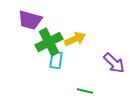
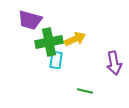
green cross: rotated 16 degrees clockwise
purple arrow: rotated 35 degrees clockwise
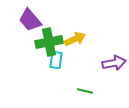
purple trapezoid: rotated 35 degrees clockwise
purple arrow: rotated 90 degrees counterclockwise
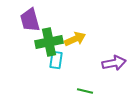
purple trapezoid: rotated 25 degrees clockwise
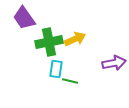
purple trapezoid: moved 6 px left, 2 px up; rotated 20 degrees counterclockwise
cyan rectangle: moved 9 px down
green line: moved 15 px left, 10 px up
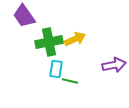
purple trapezoid: moved 2 px up
purple arrow: moved 2 px down
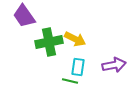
yellow arrow: rotated 50 degrees clockwise
cyan rectangle: moved 22 px right, 2 px up
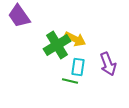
purple trapezoid: moved 5 px left
green cross: moved 8 px right, 3 px down; rotated 20 degrees counterclockwise
purple arrow: moved 6 px left, 1 px up; rotated 80 degrees clockwise
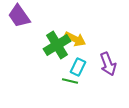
cyan rectangle: rotated 18 degrees clockwise
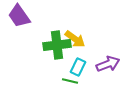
yellow arrow: rotated 10 degrees clockwise
green cross: rotated 24 degrees clockwise
purple arrow: rotated 90 degrees counterclockwise
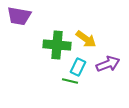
purple trapezoid: rotated 45 degrees counterclockwise
yellow arrow: moved 11 px right
green cross: rotated 12 degrees clockwise
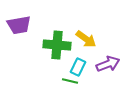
purple trapezoid: moved 9 px down; rotated 20 degrees counterclockwise
